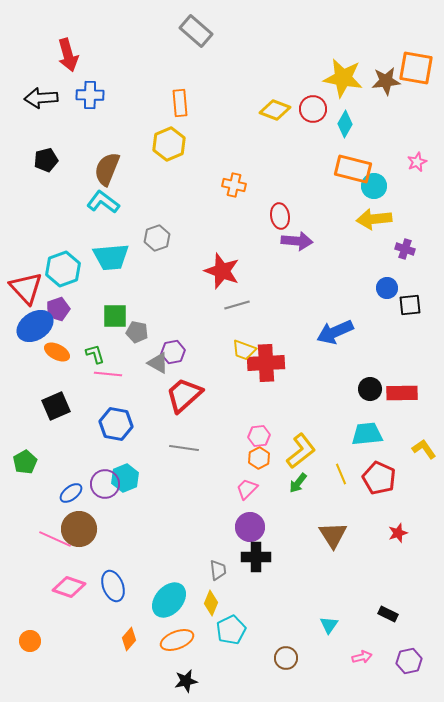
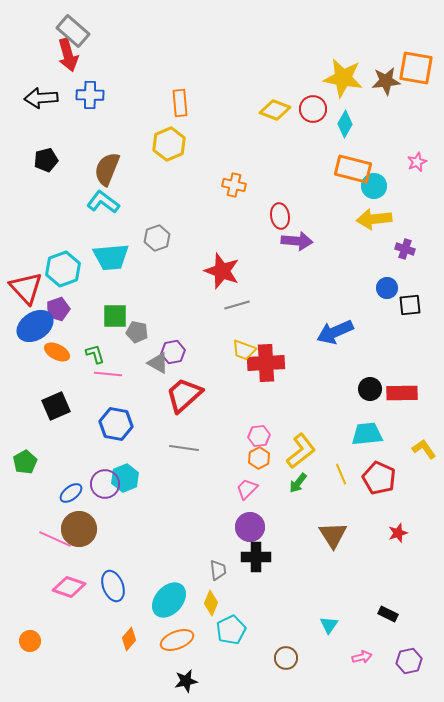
gray rectangle at (196, 31): moved 123 px left
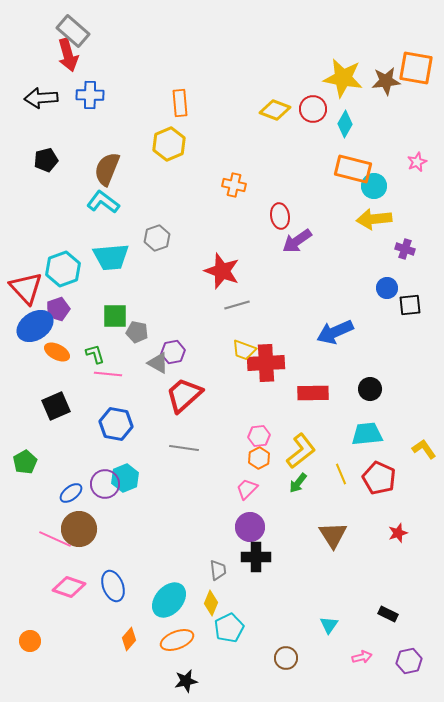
purple arrow at (297, 241): rotated 140 degrees clockwise
red rectangle at (402, 393): moved 89 px left
cyan pentagon at (231, 630): moved 2 px left, 2 px up
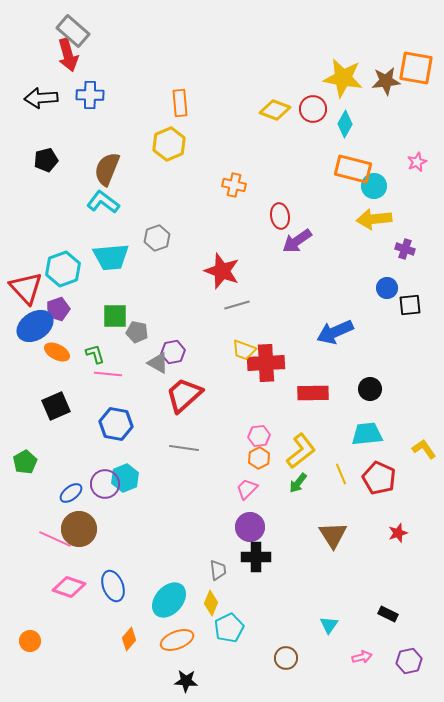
black star at (186, 681): rotated 15 degrees clockwise
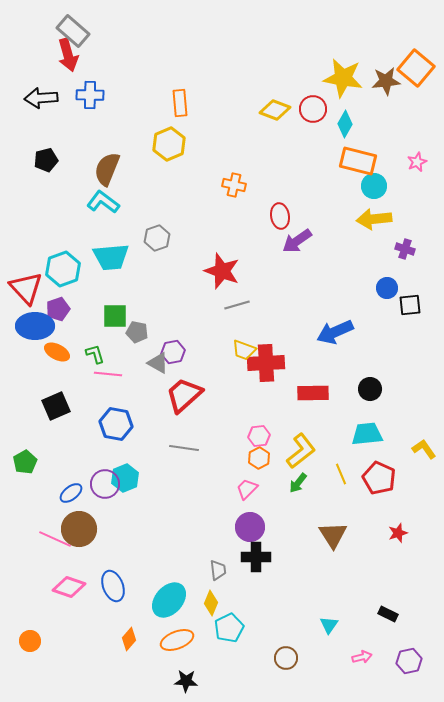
orange square at (416, 68): rotated 30 degrees clockwise
orange rectangle at (353, 169): moved 5 px right, 8 px up
blue ellipse at (35, 326): rotated 33 degrees clockwise
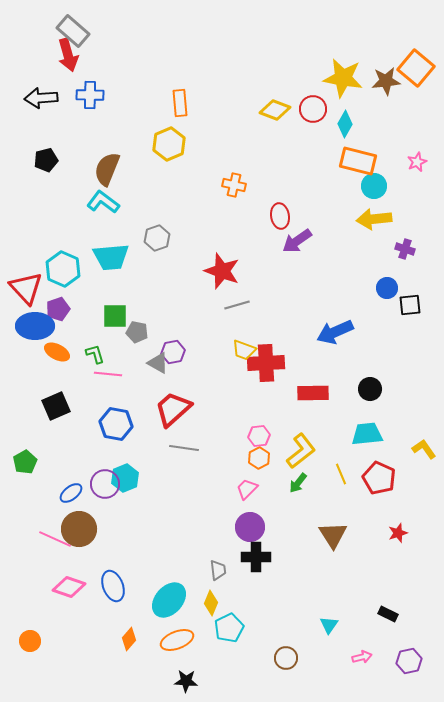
cyan hexagon at (63, 269): rotated 16 degrees counterclockwise
red trapezoid at (184, 395): moved 11 px left, 14 px down
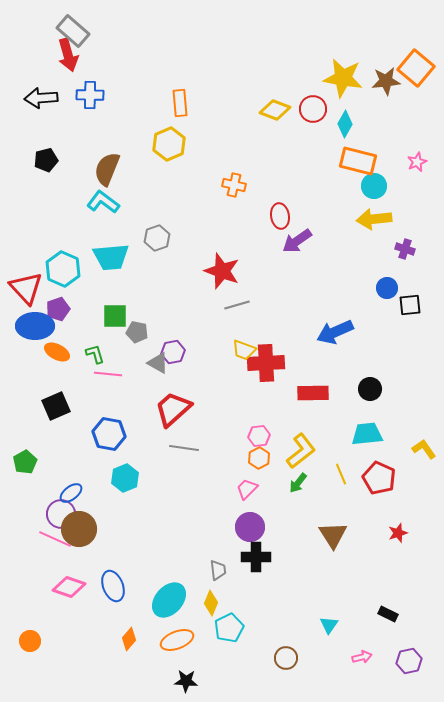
blue hexagon at (116, 424): moved 7 px left, 10 px down
purple circle at (105, 484): moved 44 px left, 30 px down
